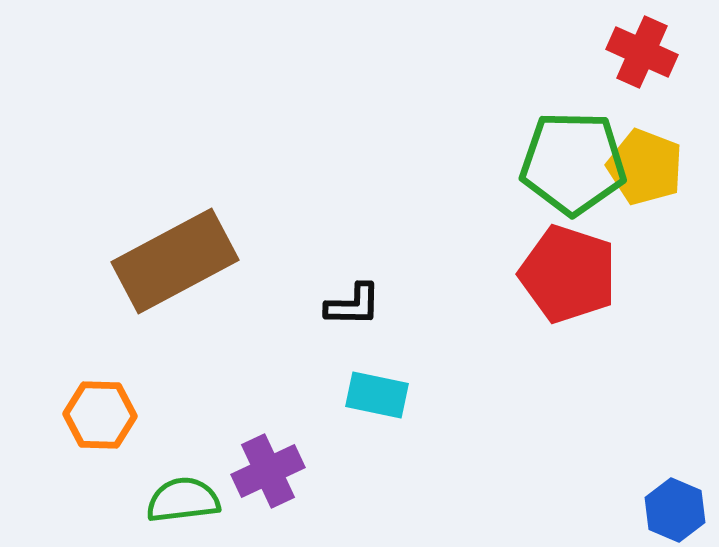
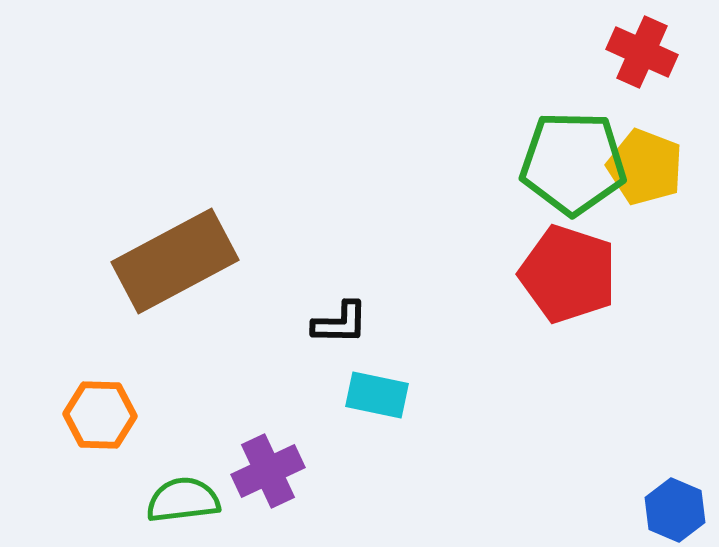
black L-shape: moved 13 px left, 18 px down
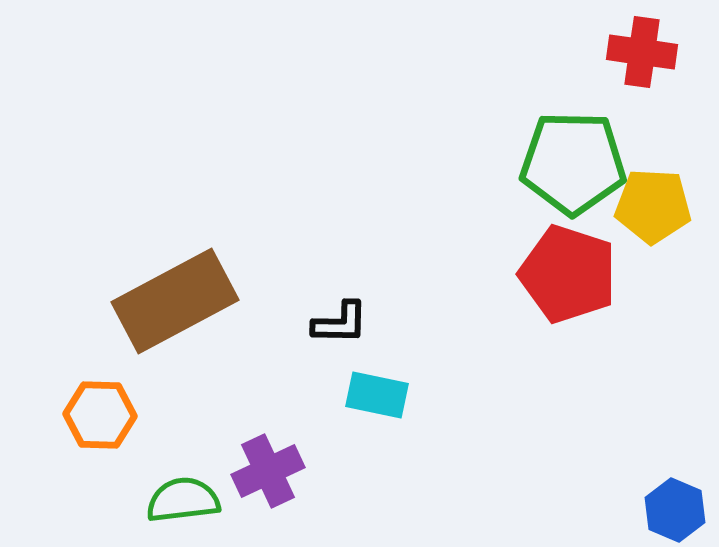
red cross: rotated 16 degrees counterclockwise
yellow pentagon: moved 8 px right, 39 px down; rotated 18 degrees counterclockwise
brown rectangle: moved 40 px down
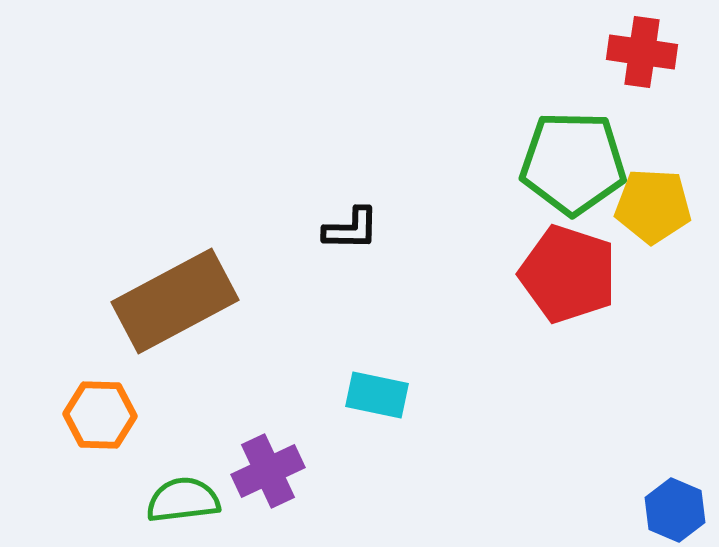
black L-shape: moved 11 px right, 94 px up
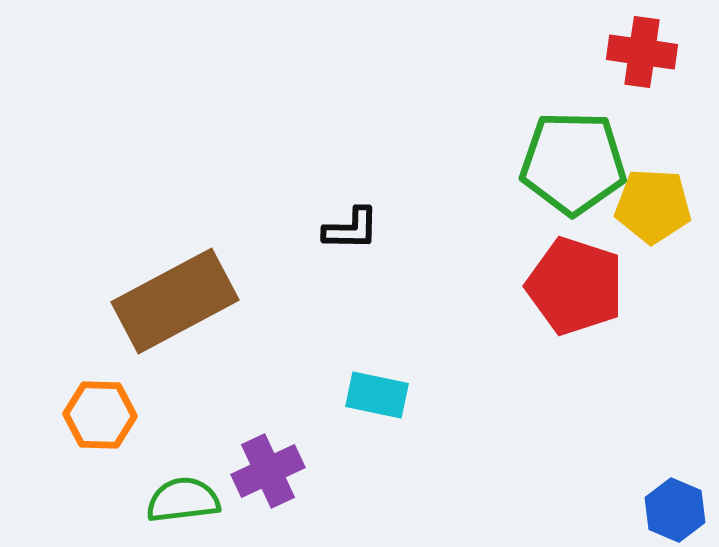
red pentagon: moved 7 px right, 12 px down
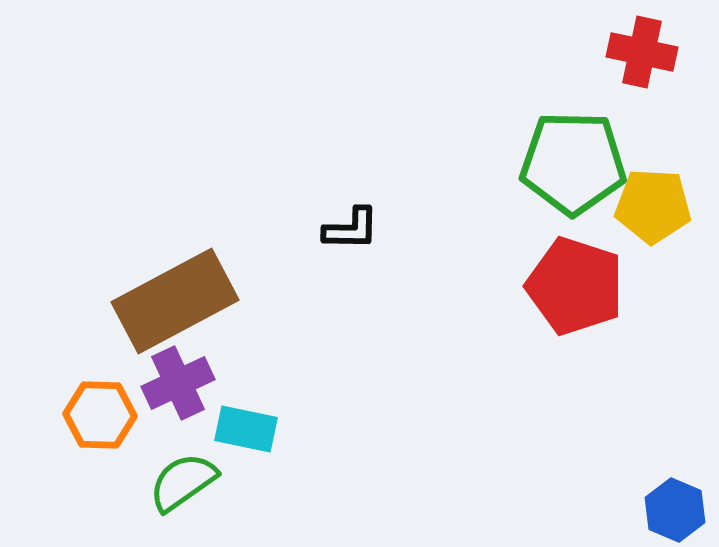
red cross: rotated 4 degrees clockwise
cyan rectangle: moved 131 px left, 34 px down
purple cross: moved 90 px left, 88 px up
green semicircle: moved 18 px up; rotated 28 degrees counterclockwise
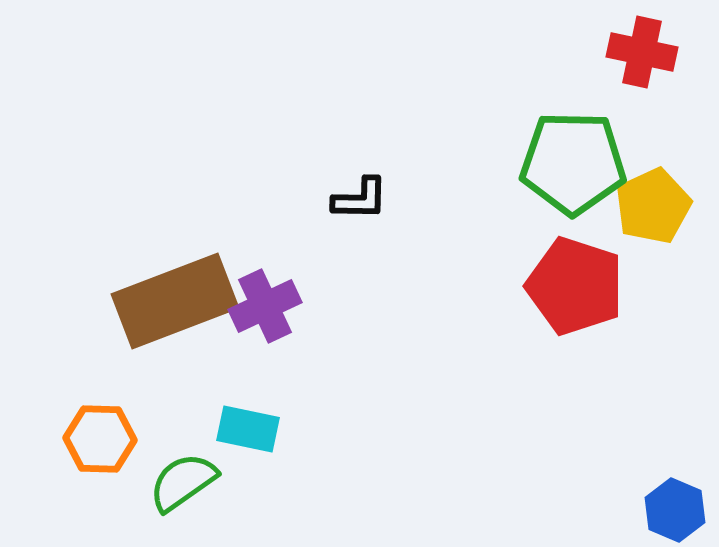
yellow pentagon: rotated 28 degrees counterclockwise
black L-shape: moved 9 px right, 30 px up
brown rectangle: rotated 7 degrees clockwise
purple cross: moved 87 px right, 77 px up
orange hexagon: moved 24 px down
cyan rectangle: moved 2 px right
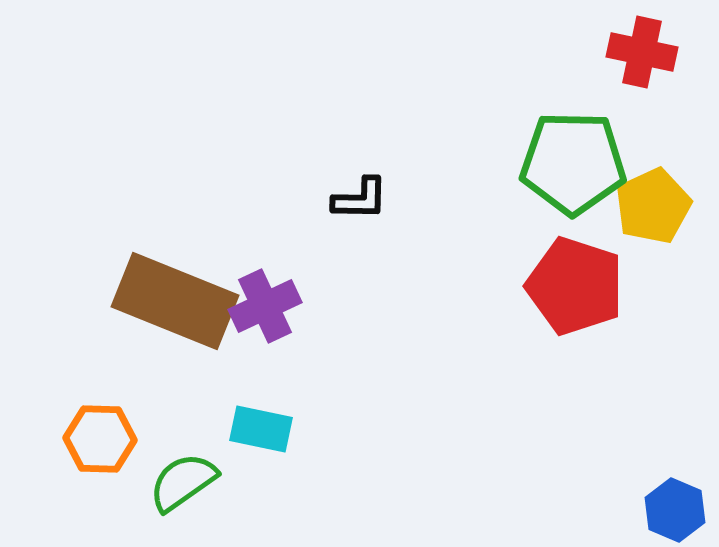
brown rectangle: rotated 43 degrees clockwise
cyan rectangle: moved 13 px right
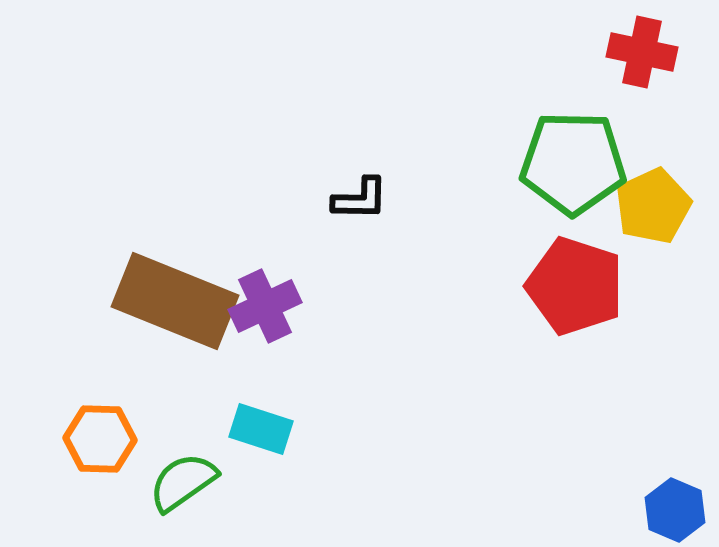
cyan rectangle: rotated 6 degrees clockwise
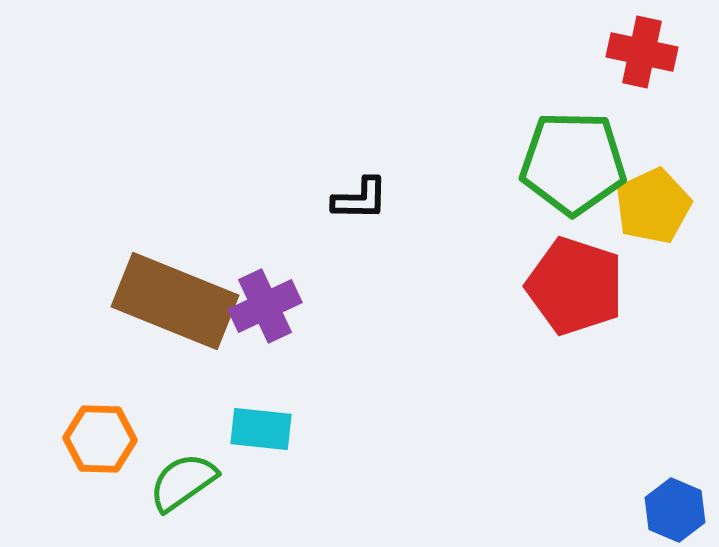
cyan rectangle: rotated 12 degrees counterclockwise
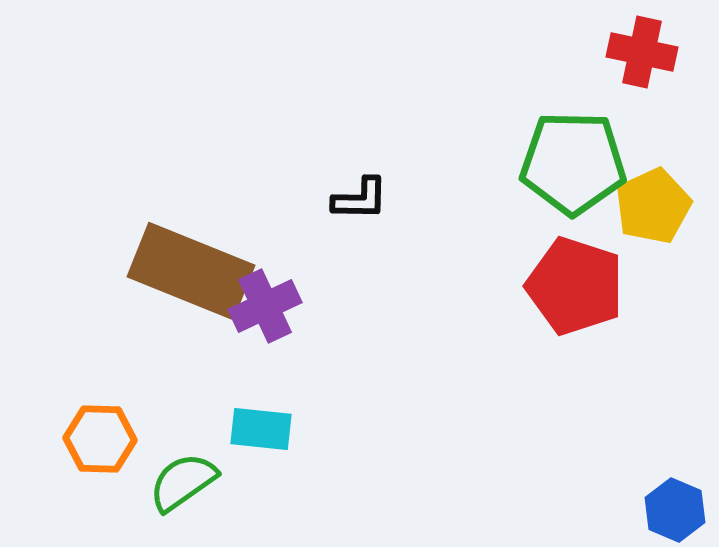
brown rectangle: moved 16 px right, 30 px up
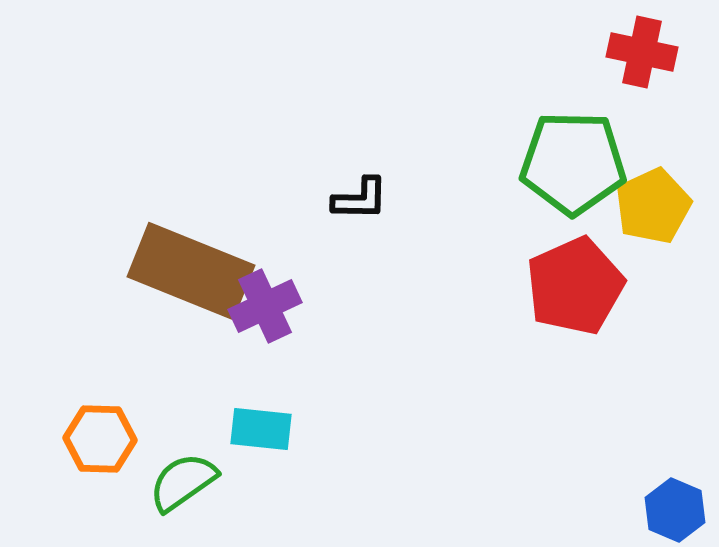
red pentagon: rotated 30 degrees clockwise
